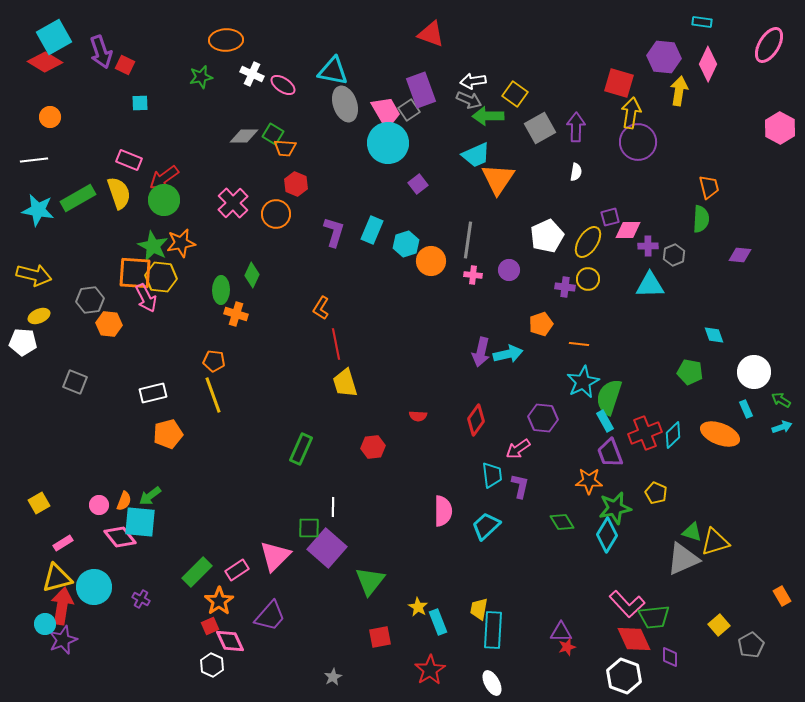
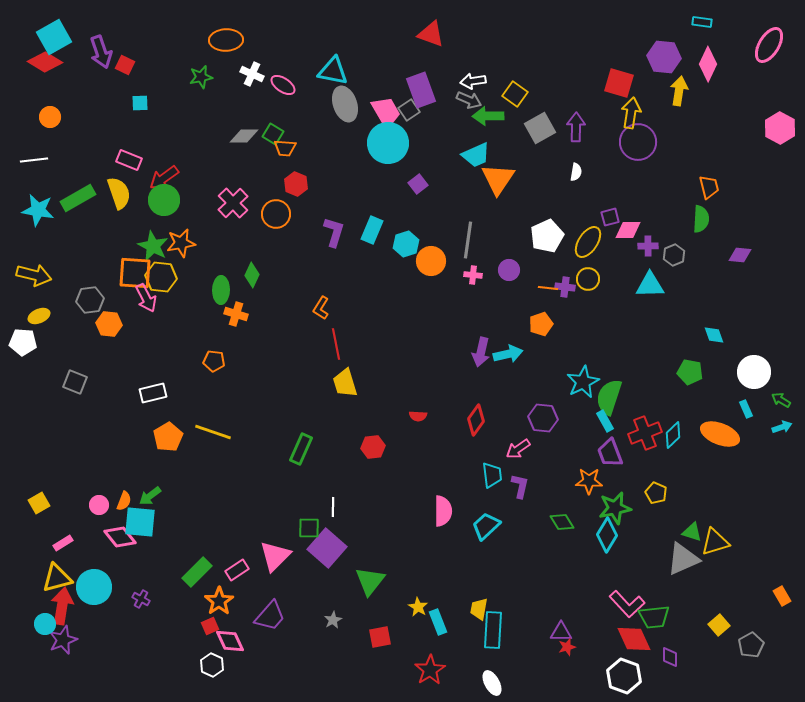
orange line at (579, 344): moved 31 px left, 56 px up
yellow line at (213, 395): moved 37 px down; rotated 51 degrees counterclockwise
orange pentagon at (168, 434): moved 3 px down; rotated 16 degrees counterclockwise
gray star at (333, 677): moved 57 px up
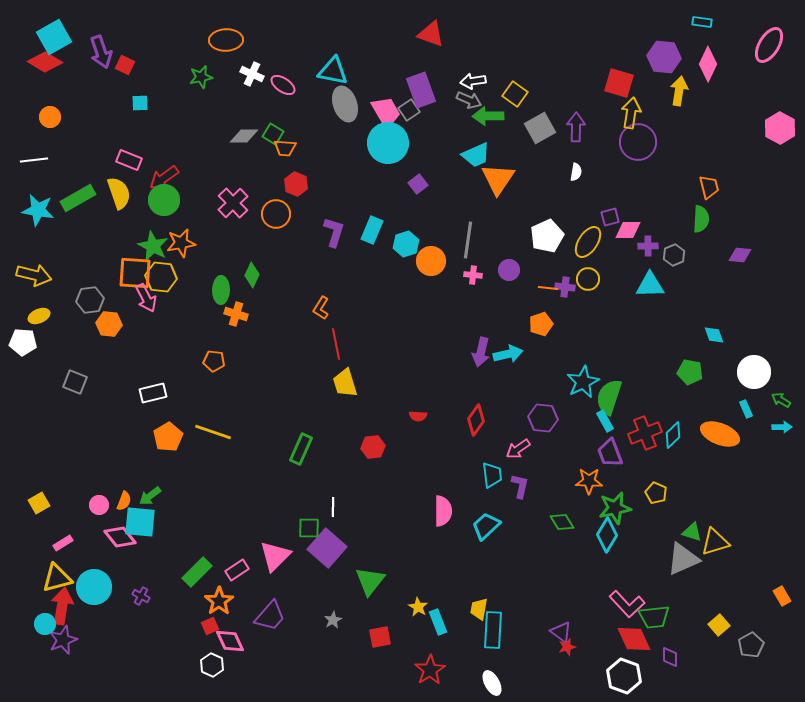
cyan arrow at (782, 427): rotated 18 degrees clockwise
purple cross at (141, 599): moved 3 px up
purple triangle at (561, 632): rotated 35 degrees clockwise
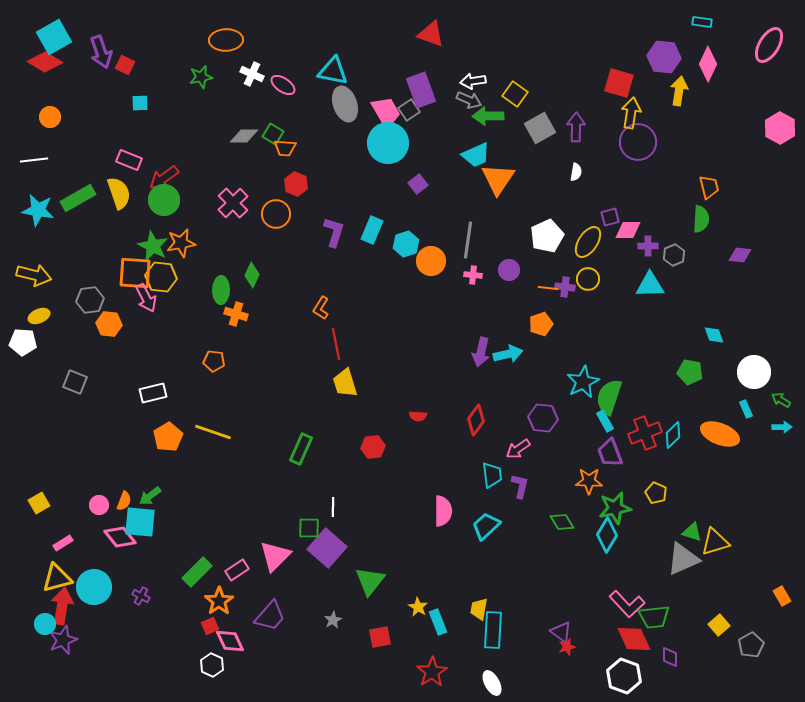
red star at (430, 670): moved 2 px right, 2 px down
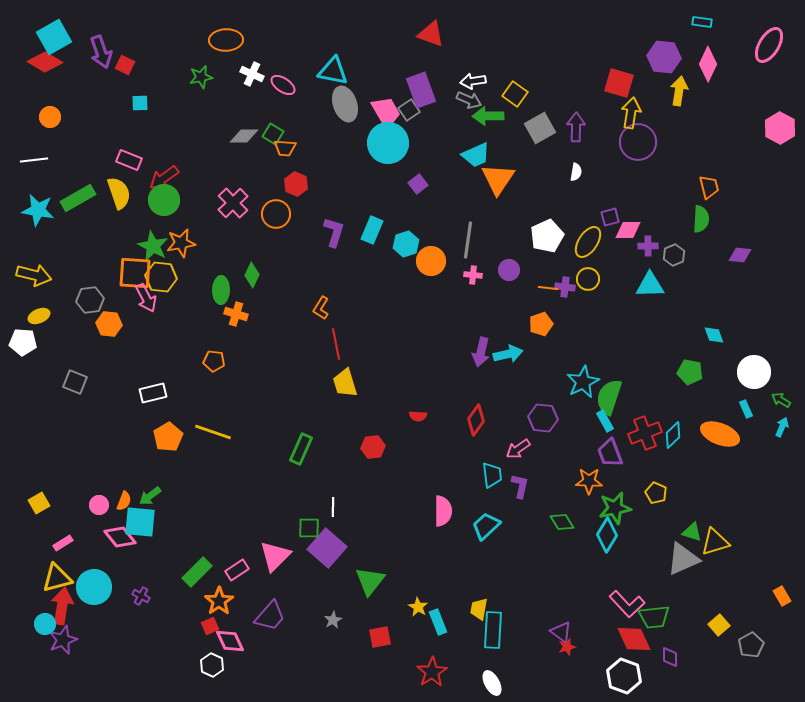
cyan arrow at (782, 427): rotated 66 degrees counterclockwise
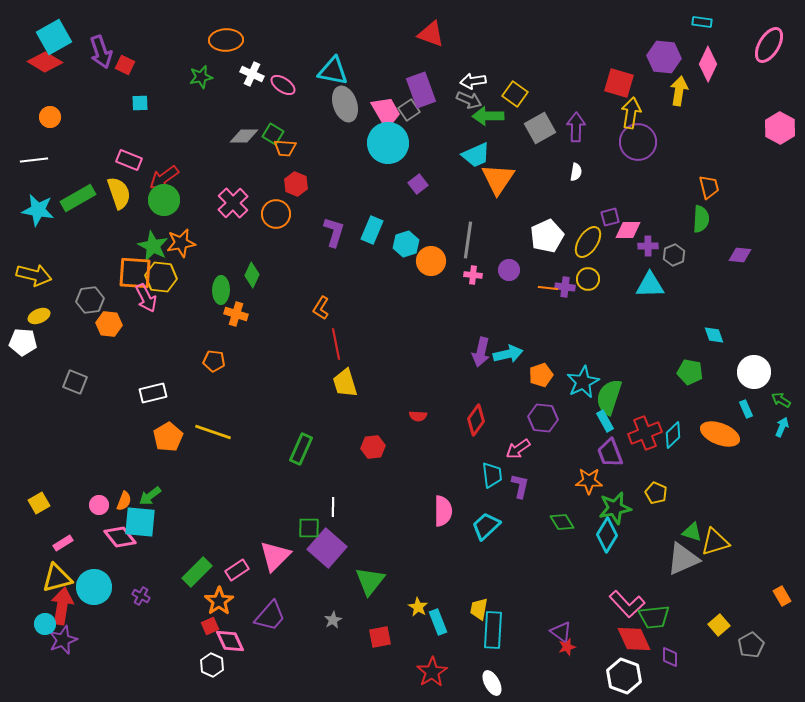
orange pentagon at (541, 324): moved 51 px down
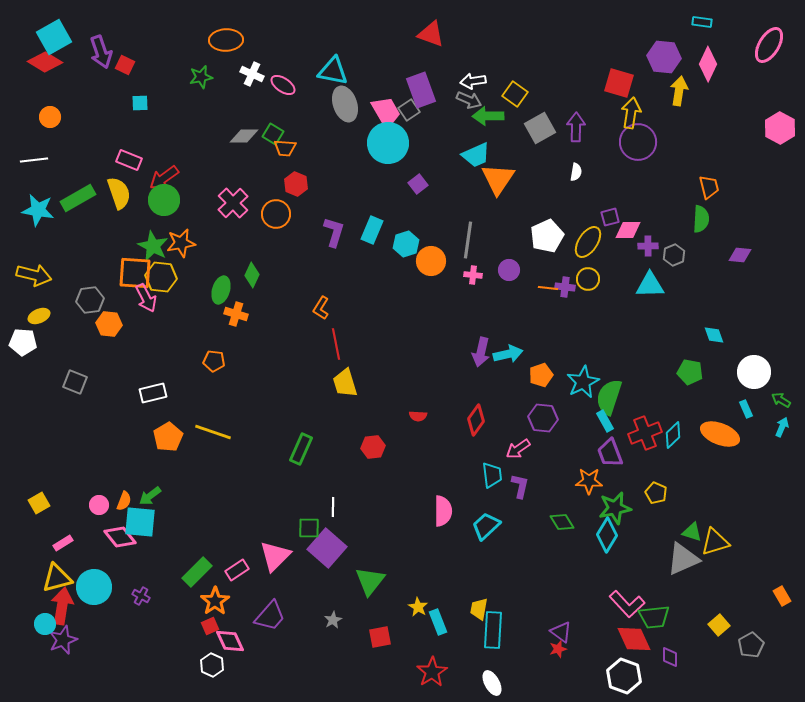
green ellipse at (221, 290): rotated 16 degrees clockwise
orange star at (219, 601): moved 4 px left
red star at (567, 647): moved 9 px left, 2 px down
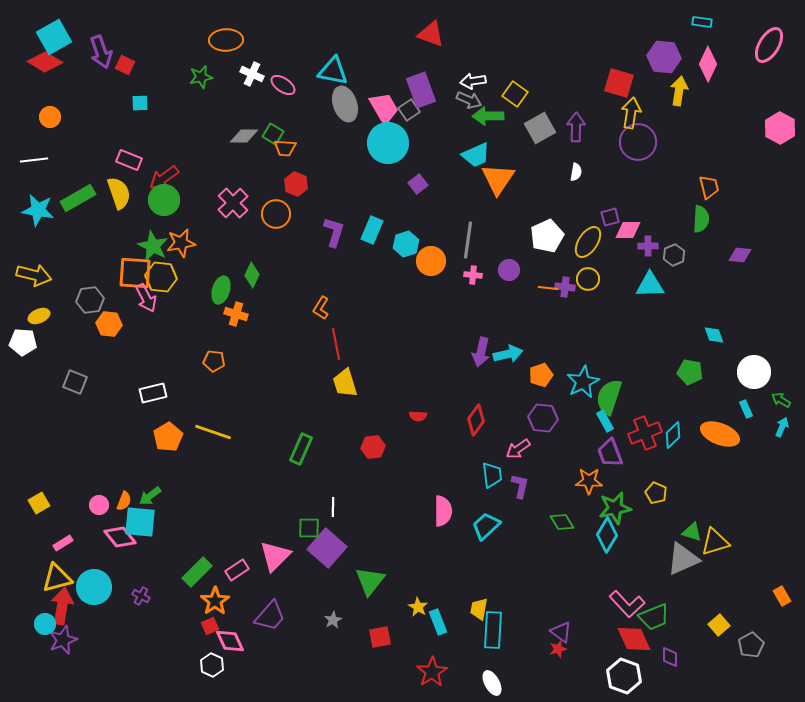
pink trapezoid at (386, 112): moved 2 px left, 4 px up
green trapezoid at (654, 617): rotated 16 degrees counterclockwise
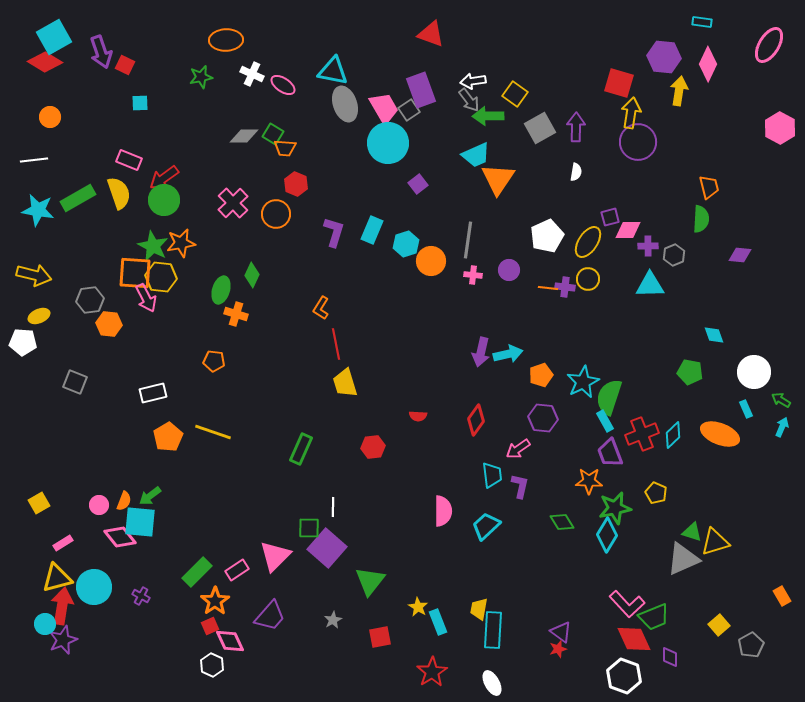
gray arrow at (469, 100): rotated 30 degrees clockwise
red cross at (645, 433): moved 3 px left, 1 px down
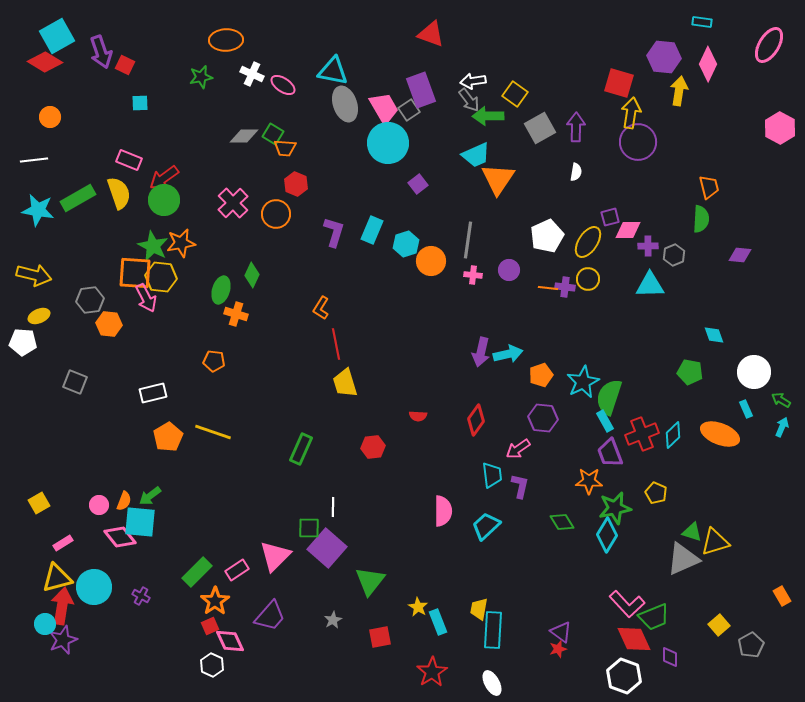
cyan square at (54, 37): moved 3 px right, 1 px up
